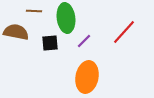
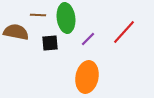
brown line: moved 4 px right, 4 px down
purple line: moved 4 px right, 2 px up
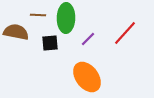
green ellipse: rotated 8 degrees clockwise
red line: moved 1 px right, 1 px down
orange ellipse: rotated 48 degrees counterclockwise
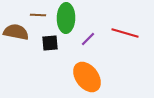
red line: rotated 64 degrees clockwise
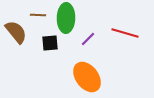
brown semicircle: rotated 40 degrees clockwise
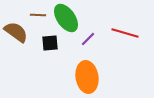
green ellipse: rotated 36 degrees counterclockwise
brown semicircle: rotated 15 degrees counterclockwise
orange ellipse: rotated 28 degrees clockwise
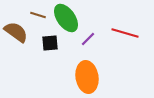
brown line: rotated 14 degrees clockwise
